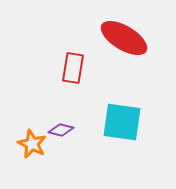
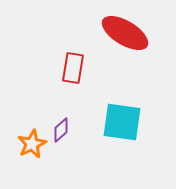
red ellipse: moved 1 px right, 5 px up
purple diamond: rotated 55 degrees counterclockwise
orange star: rotated 20 degrees clockwise
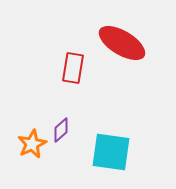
red ellipse: moved 3 px left, 10 px down
cyan square: moved 11 px left, 30 px down
